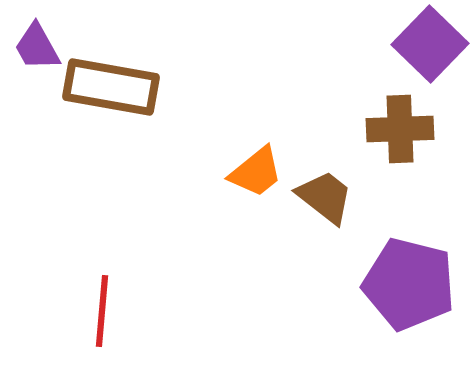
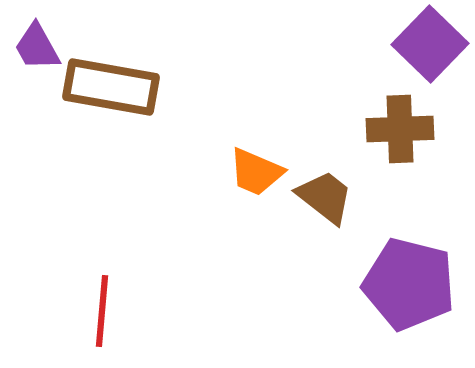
orange trapezoid: rotated 62 degrees clockwise
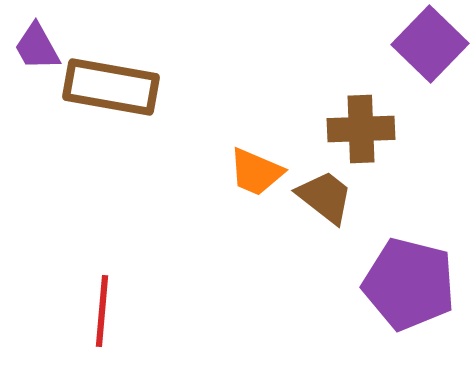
brown cross: moved 39 px left
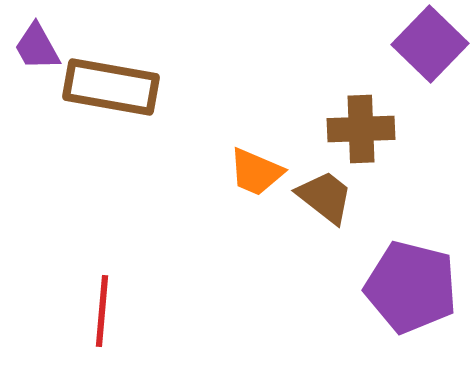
purple pentagon: moved 2 px right, 3 px down
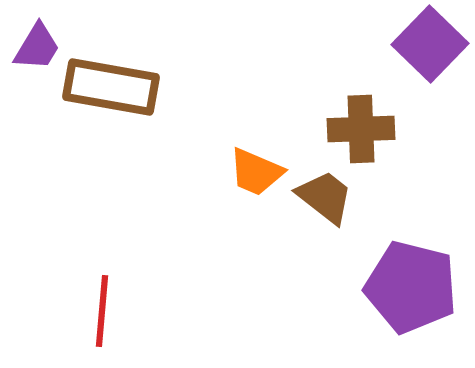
purple trapezoid: rotated 120 degrees counterclockwise
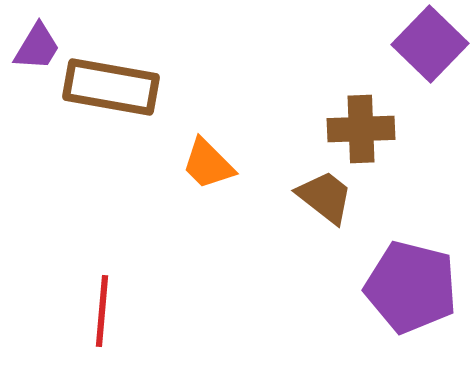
orange trapezoid: moved 48 px left, 8 px up; rotated 22 degrees clockwise
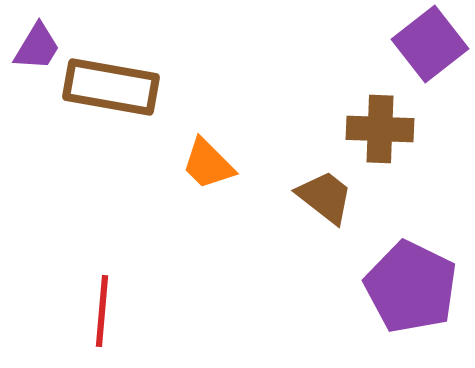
purple square: rotated 8 degrees clockwise
brown cross: moved 19 px right; rotated 4 degrees clockwise
purple pentagon: rotated 12 degrees clockwise
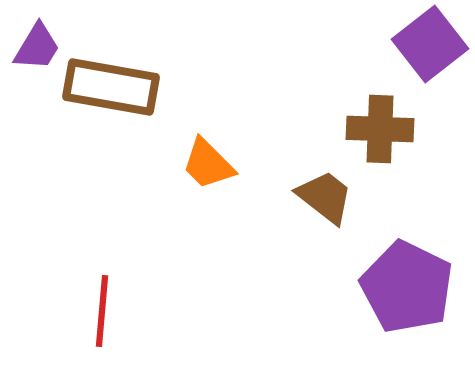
purple pentagon: moved 4 px left
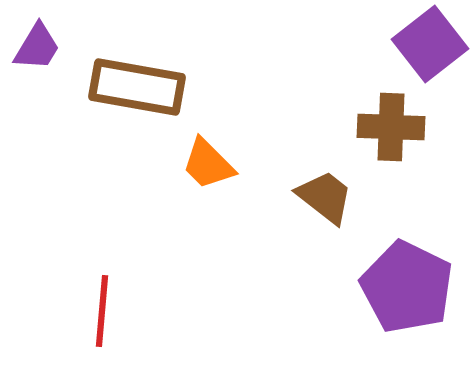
brown rectangle: moved 26 px right
brown cross: moved 11 px right, 2 px up
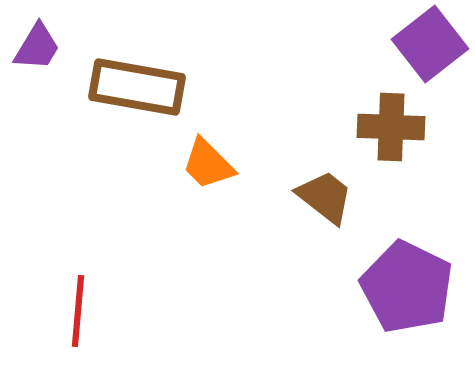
red line: moved 24 px left
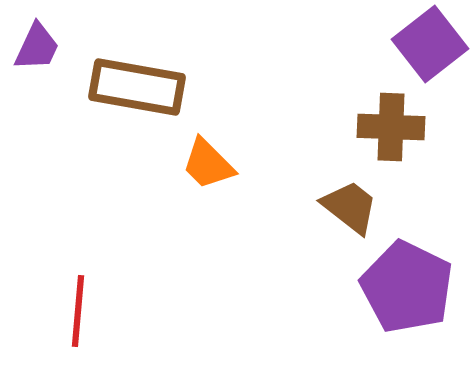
purple trapezoid: rotated 6 degrees counterclockwise
brown trapezoid: moved 25 px right, 10 px down
